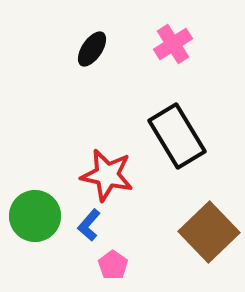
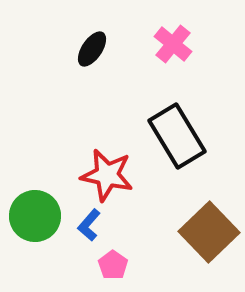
pink cross: rotated 18 degrees counterclockwise
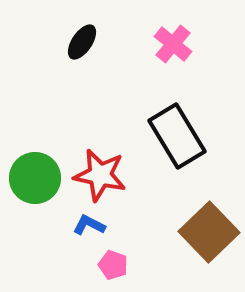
black ellipse: moved 10 px left, 7 px up
red star: moved 7 px left
green circle: moved 38 px up
blue L-shape: rotated 76 degrees clockwise
pink pentagon: rotated 16 degrees counterclockwise
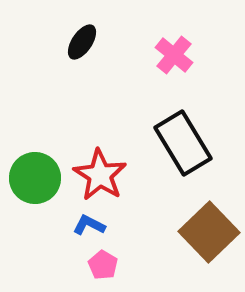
pink cross: moved 1 px right, 11 px down
black rectangle: moved 6 px right, 7 px down
red star: rotated 20 degrees clockwise
pink pentagon: moved 10 px left; rotated 12 degrees clockwise
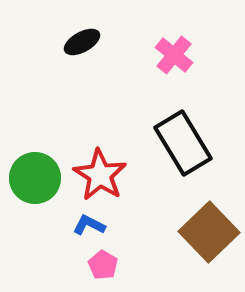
black ellipse: rotated 27 degrees clockwise
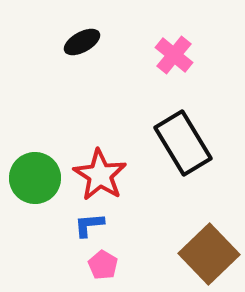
blue L-shape: rotated 32 degrees counterclockwise
brown square: moved 22 px down
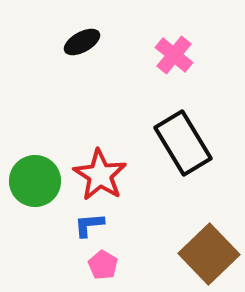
green circle: moved 3 px down
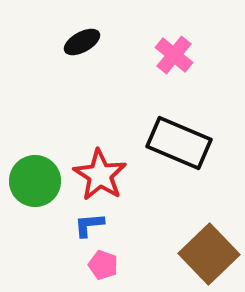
black rectangle: moved 4 px left; rotated 36 degrees counterclockwise
pink pentagon: rotated 12 degrees counterclockwise
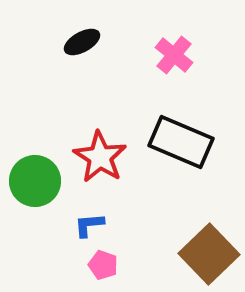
black rectangle: moved 2 px right, 1 px up
red star: moved 18 px up
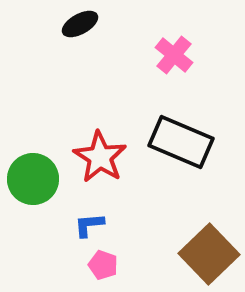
black ellipse: moved 2 px left, 18 px up
green circle: moved 2 px left, 2 px up
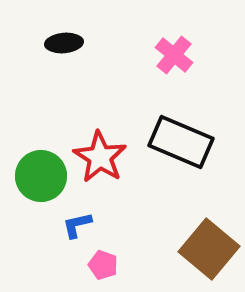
black ellipse: moved 16 px left, 19 px down; rotated 24 degrees clockwise
green circle: moved 8 px right, 3 px up
blue L-shape: moved 12 px left; rotated 8 degrees counterclockwise
brown square: moved 5 px up; rotated 6 degrees counterclockwise
